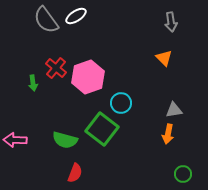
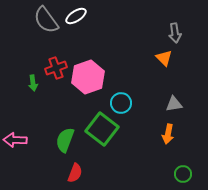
gray arrow: moved 4 px right, 11 px down
red cross: rotated 30 degrees clockwise
gray triangle: moved 6 px up
green semicircle: rotated 95 degrees clockwise
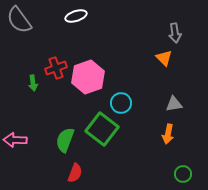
white ellipse: rotated 15 degrees clockwise
gray semicircle: moved 27 px left
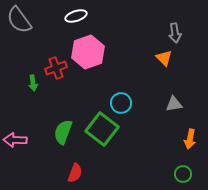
pink hexagon: moved 25 px up
orange arrow: moved 22 px right, 5 px down
green semicircle: moved 2 px left, 8 px up
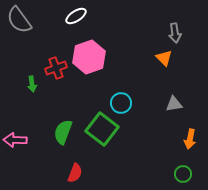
white ellipse: rotated 15 degrees counterclockwise
pink hexagon: moved 1 px right, 5 px down
green arrow: moved 1 px left, 1 px down
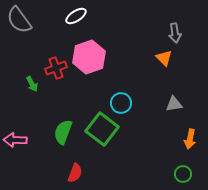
green arrow: rotated 21 degrees counterclockwise
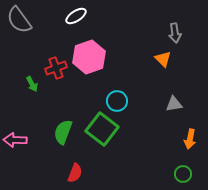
orange triangle: moved 1 px left, 1 px down
cyan circle: moved 4 px left, 2 px up
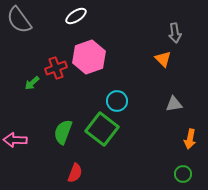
green arrow: moved 1 px up; rotated 77 degrees clockwise
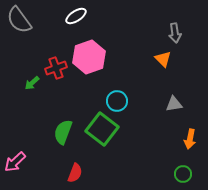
pink arrow: moved 22 px down; rotated 45 degrees counterclockwise
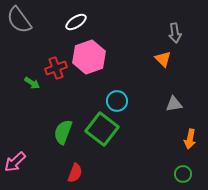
white ellipse: moved 6 px down
green arrow: rotated 105 degrees counterclockwise
